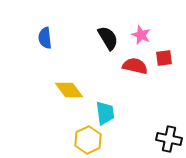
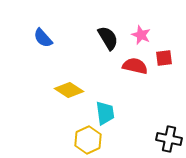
blue semicircle: moved 2 px left; rotated 35 degrees counterclockwise
yellow diamond: rotated 20 degrees counterclockwise
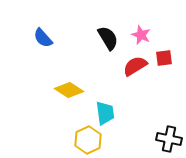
red semicircle: rotated 45 degrees counterclockwise
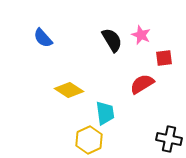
black semicircle: moved 4 px right, 2 px down
red semicircle: moved 7 px right, 18 px down
yellow hexagon: moved 1 px right
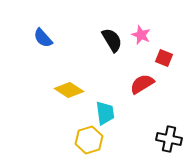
red square: rotated 30 degrees clockwise
yellow hexagon: rotated 8 degrees clockwise
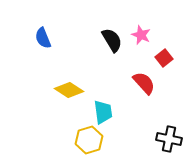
blue semicircle: rotated 20 degrees clockwise
red square: rotated 30 degrees clockwise
red semicircle: moved 2 px right, 1 px up; rotated 80 degrees clockwise
cyan trapezoid: moved 2 px left, 1 px up
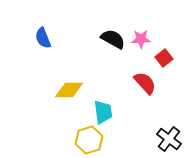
pink star: moved 4 px down; rotated 24 degrees counterclockwise
black semicircle: moved 1 px right, 1 px up; rotated 30 degrees counterclockwise
red semicircle: moved 1 px right
yellow diamond: rotated 32 degrees counterclockwise
black cross: rotated 25 degrees clockwise
